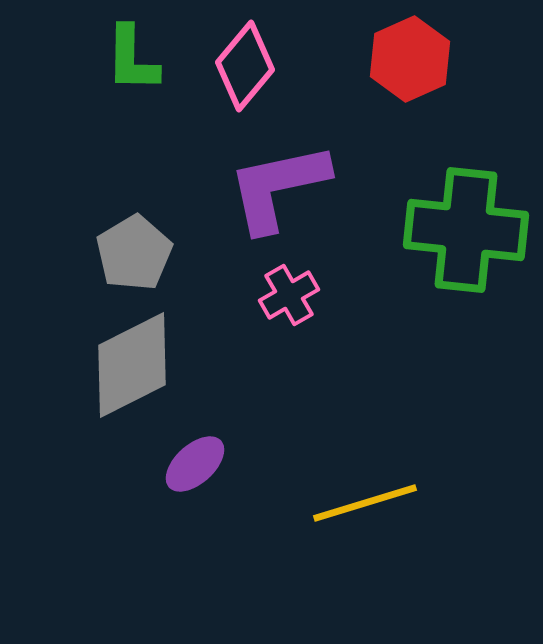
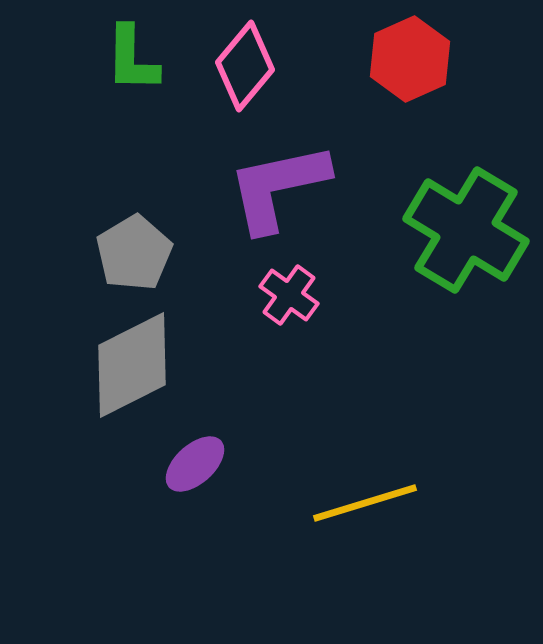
green cross: rotated 25 degrees clockwise
pink cross: rotated 24 degrees counterclockwise
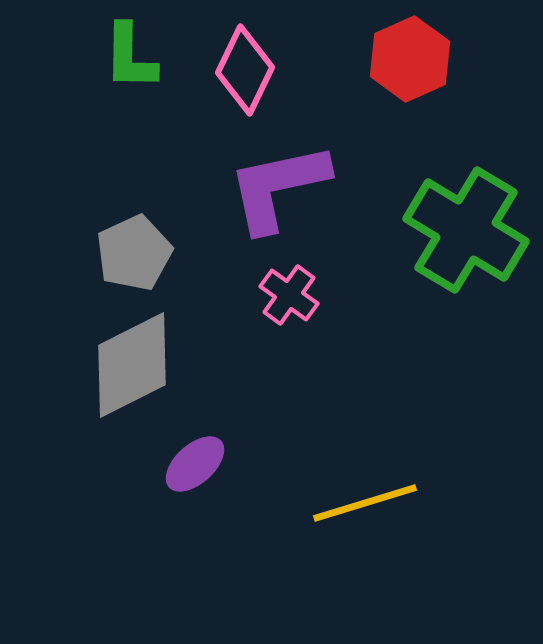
green L-shape: moved 2 px left, 2 px up
pink diamond: moved 4 px down; rotated 14 degrees counterclockwise
gray pentagon: rotated 6 degrees clockwise
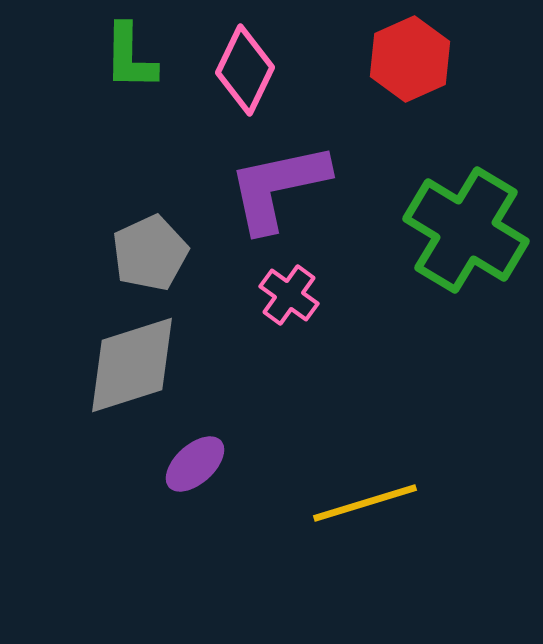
gray pentagon: moved 16 px right
gray diamond: rotated 9 degrees clockwise
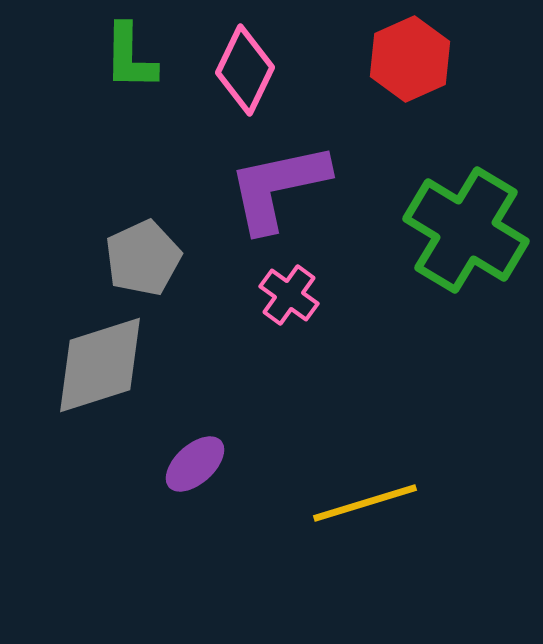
gray pentagon: moved 7 px left, 5 px down
gray diamond: moved 32 px left
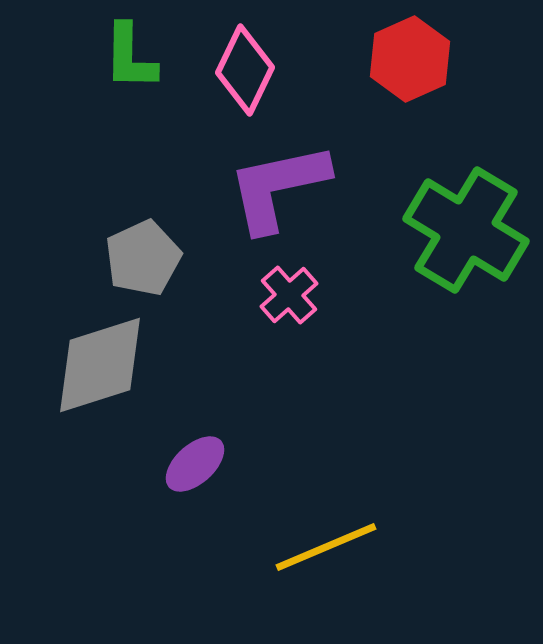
pink cross: rotated 12 degrees clockwise
yellow line: moved 39 px left, 44 px down; rotated 6 degrees counterclockwise
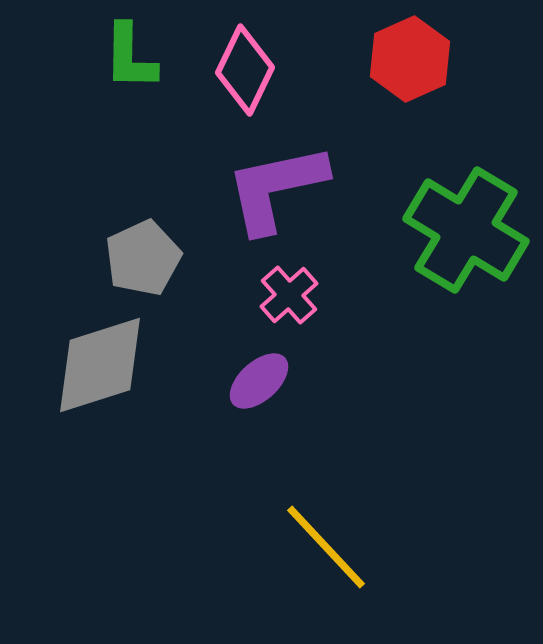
purple L-shape: moved 2 px left, 1 px down
purple ellipse: moved 64 px right, 83 px up
yellow line: rotated 70 degrees clockwise
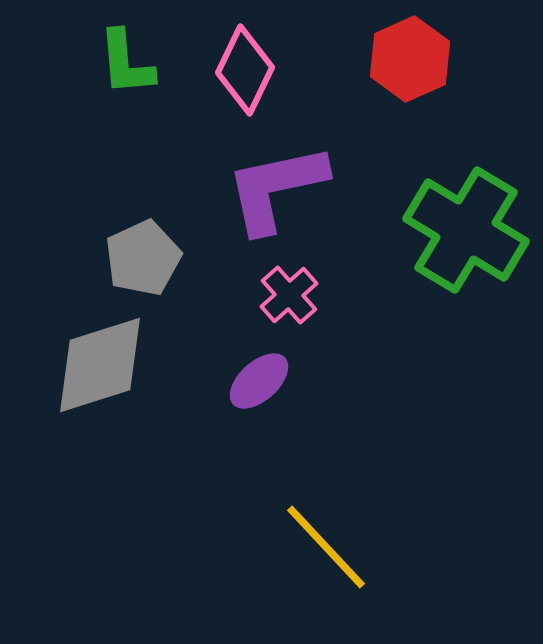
green L-shape: moved 4 px left, 6 px down; rotated 6 degrees counterclockwise
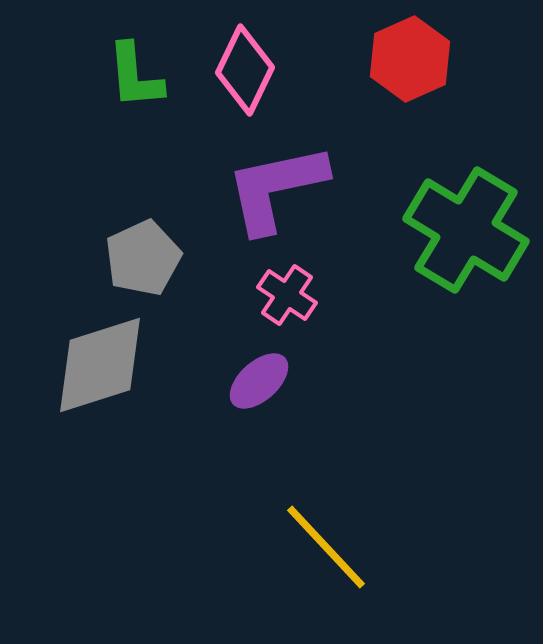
green L-shape: moved 9 px right, 13 px down
pink cross: moved 2 px left; rotated 14 degrees counterclockwise
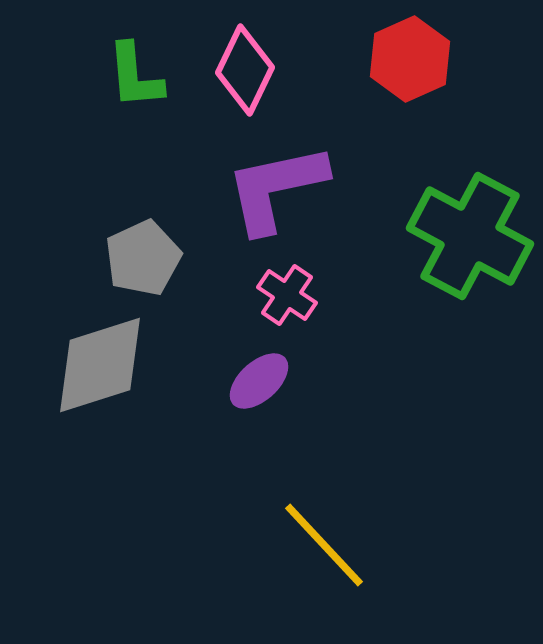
green cross: moved 4 px right, 6 px down; rotated 3 degrees counterclockwise
yellow line: moved 2 px left, 2 px up
